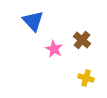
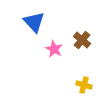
blue triangle: moved 1 px right, 1 px down
yellow cross: moved 2 px left, 7 px down
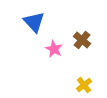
yellow cross: rotated 35 degrees clockwise
